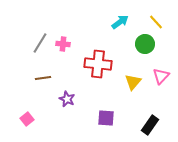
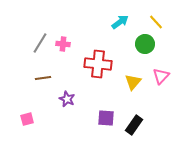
pink square: rotated 24 degrees clockwise
black rectangle: moved 16 px left
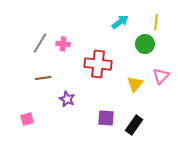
yellow line: rotated 49 degrees clockwise
yellow triangle: moved 2 px right, 2 px down
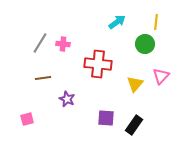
cyan arrow: moved 3 px left
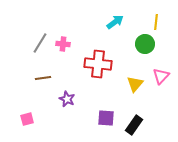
cyan arrow: moved 2 px left
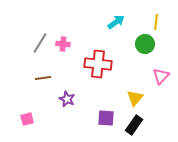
cyan arrow: moved 1 px right
yellow triangle: moved 14 px down
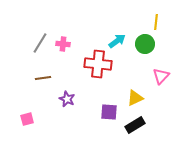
cyan arrow: moved 1 px right, 19 px down
yellow triangle: rotated 24 degrees clockwise
purple square: moved 3 px right, 6 px up
black rectangle: moved 1 px right; rotated 24 degrees clockwise
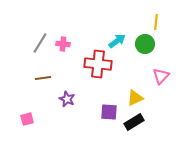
black rectangle: moved 1 px left, 3 px up
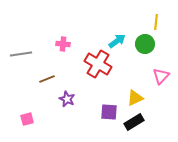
gray line: moved 19 px left, 11 px down; rotated 50 degrees clockwise
red cross: rotated 24 degrees clockwise
brown line: moved 4 px right, 1 px down; rotated 14 degrees counterclockwise
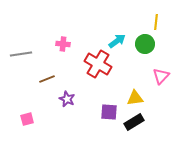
yellow triangle: rotated 18 degrees clockwise
